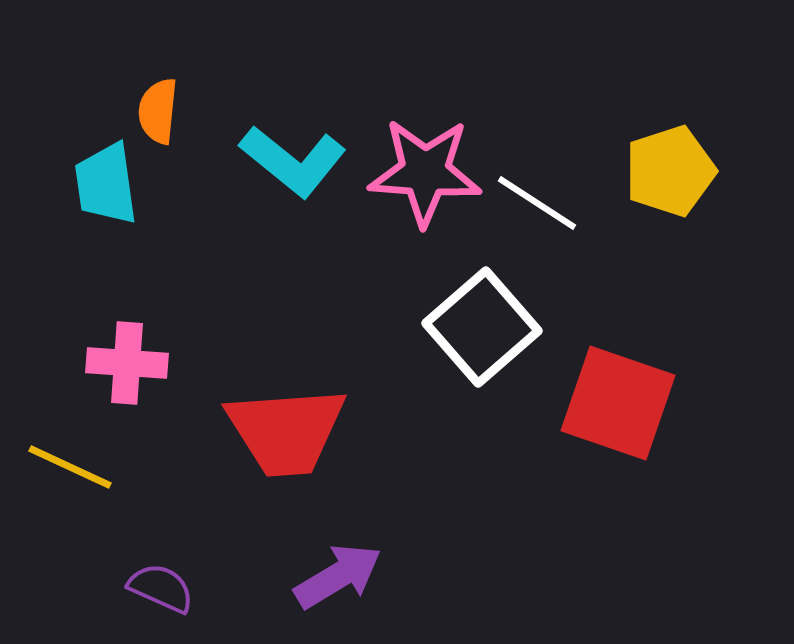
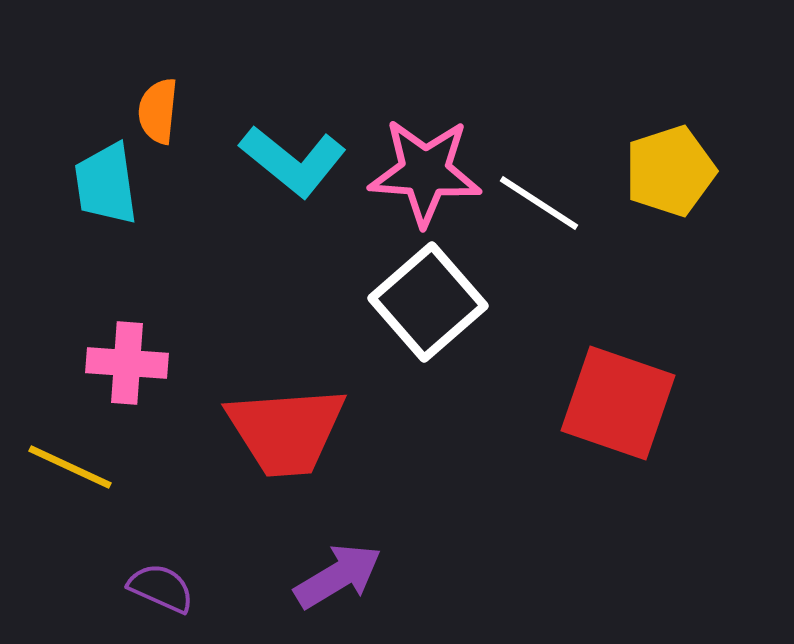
white line: moved 2 px right
white square: moved 54 px left, 25 px up
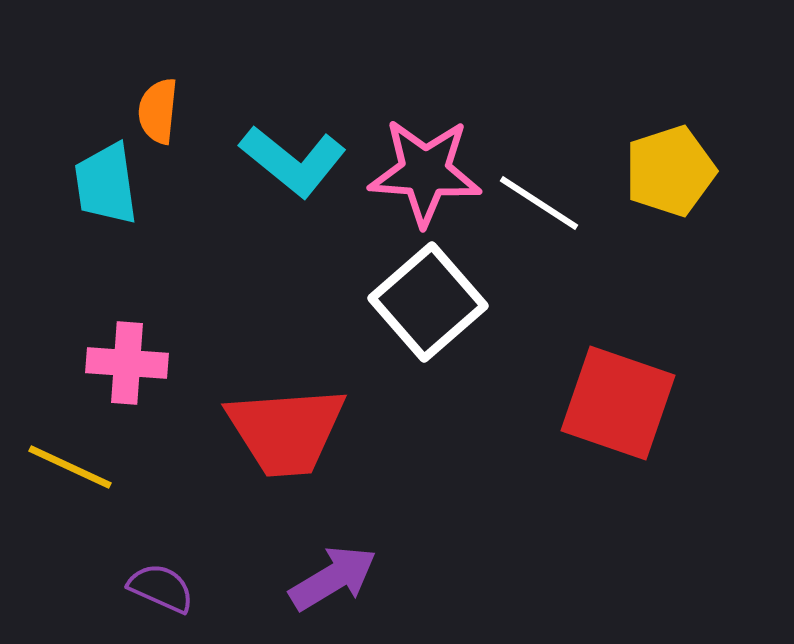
purple arrow: moved 5 px left, 2 px down
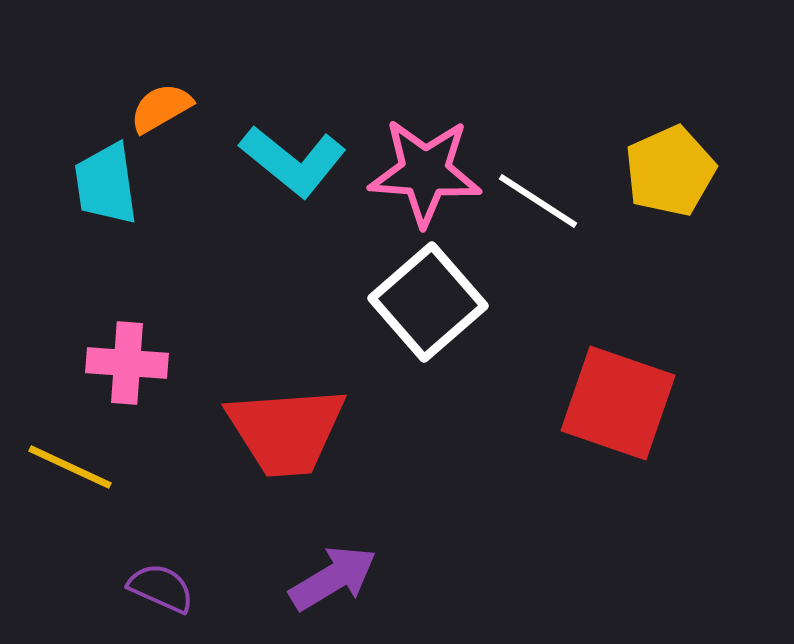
orange semicircle: moved 3 px right, 3 px up; rotated 54 degrees clockwise
yellow pentagon: rotated 6 degrees counterclockwise
white line: moved 1 px left, 2 px up
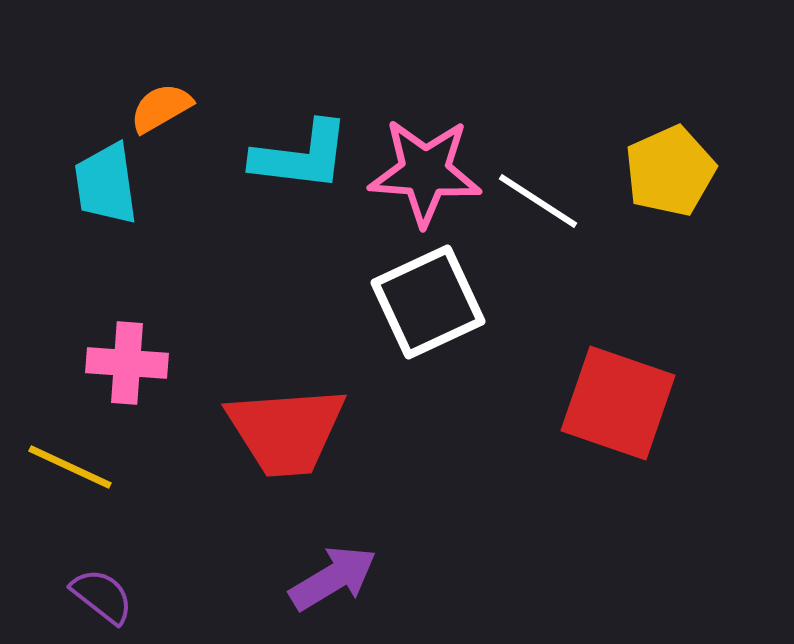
cyan L-shape: moved 8 px right, 5 px up; rotated 32 degrees counterclockwise
white square: rotated 16 degrees clockwise
purple semicircle: moved 59 px left, 8 px down; rotated 14 degrees clockwise
